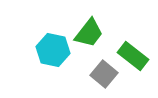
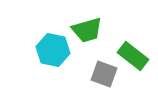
green trapezoid: moved 2 px left, 3 px up; rotated 36 degrees clockwise
gray square: rotated 20 degrees counterclockwise
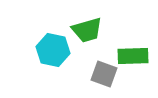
green rectangle: rotated 40 degrees counterclockwise
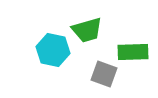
green rectangle: moved 4 px up
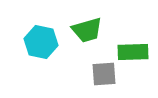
cyan hexagon: moved 12 px left, 8 px up
gray square: rotated 24 degrees counterclockwise
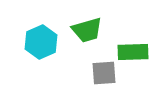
cyan hexagon: rotated 24 degrees clockwise
gray square: moved 1 px up
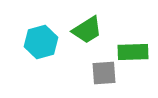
green trapezoid: rotated 16 degrees counterclockwise
cyan hexagon: rotated 8 degrees clockwise
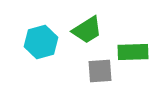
gray square: moved 4 px left, 2 px up
